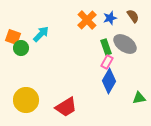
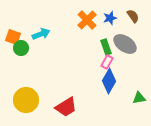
cyan arrow: rotated 24 degrees clockwise
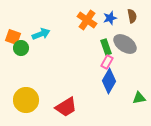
brown semicircle: moved 1 px left; rotated 24 degrees clockwise
orange cross: rotated 12 degrees counterclockwise
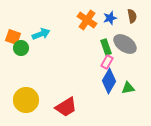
green triangle: moved 11 px left, 10 px up
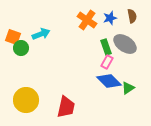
blue diamond: rotated 75 degrees counterclockwise
green triangle: rotated 24 degrees counterclockwise
red trapezoid: rotated 45 degrees counterclockwise
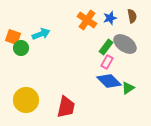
green rectangle: rotated 56 degrees clockwise
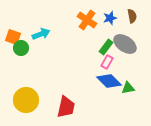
green triangle: rotated 24 degrees clockwise
